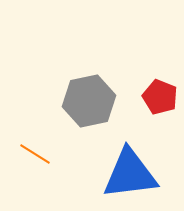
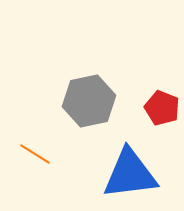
red pentagon: moved 2 px right, 11 px down
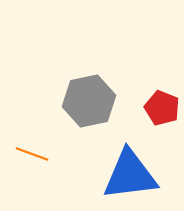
orange line: moved 3 px left; rotated 12 degrees counterclockwise
blue triangle: moved 1 px down
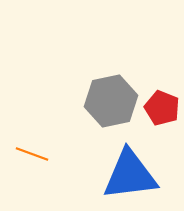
gray hexagon: moved 22 px right
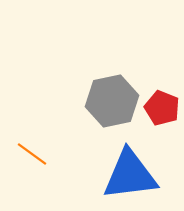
gray hexagon: moved 1 px right
orange line: rotated 16 degrees clockwise
